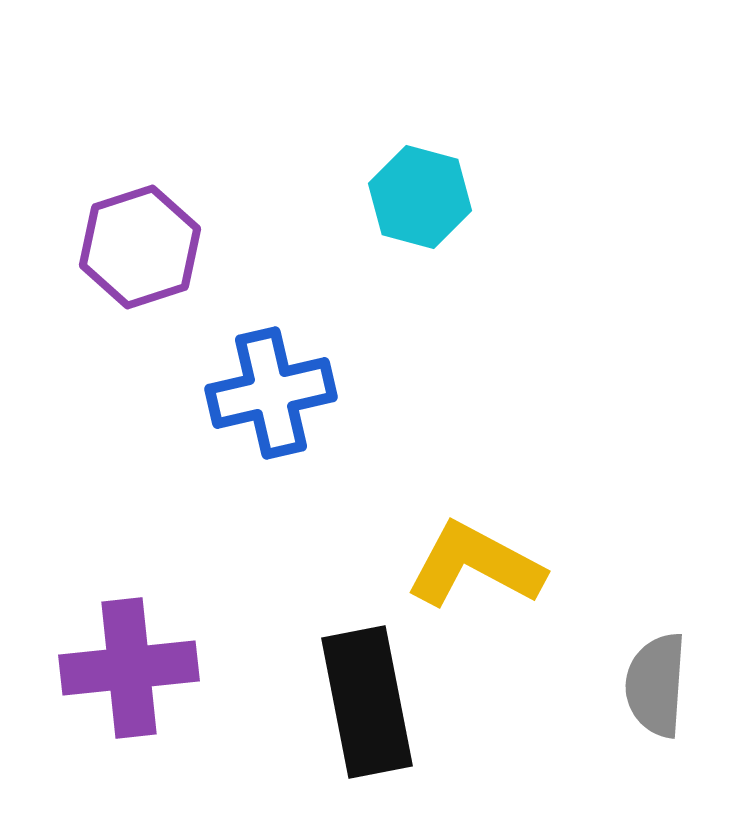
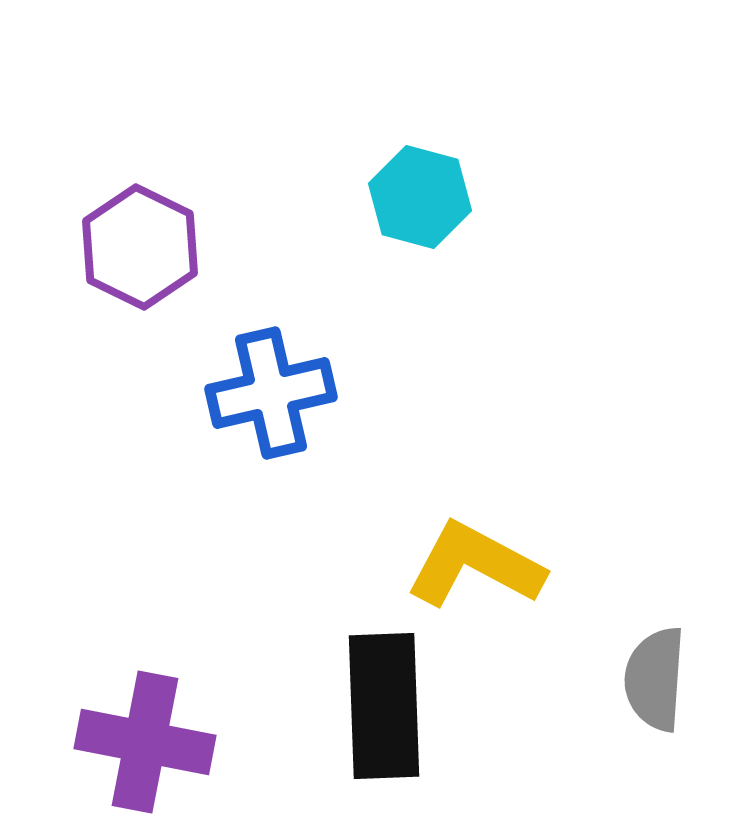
purple hexagon: rotated 16 degrees counterclockwise
purple cross: moved 16 px right, 74 px down; rotated 17 degrees clockwise
gray semicircle: moved 1 px left, 6 px up
black rectangle: moved 17 px right, 4 px down; rotated 9 degrees clockwise
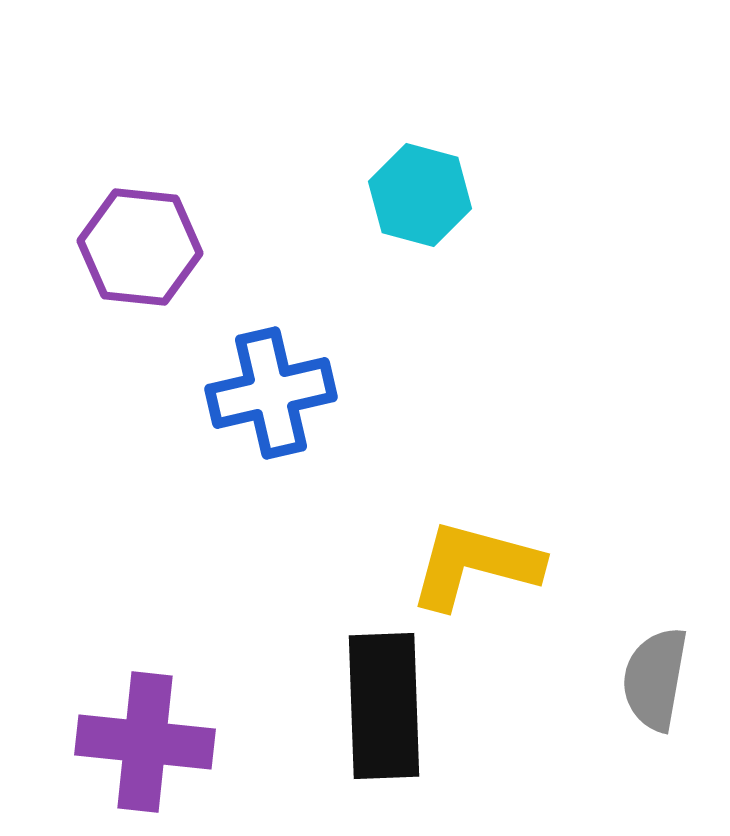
cyan hexagon: moved 2 px up
purple hexagon: rotated 20 degrees counterclockwise
yellow L-shape: rotated 13 degrees counterclockwise
gray semicircle: rotated 6 degrees clockwise
purple cross: rotated 5 degrees counterclockwise
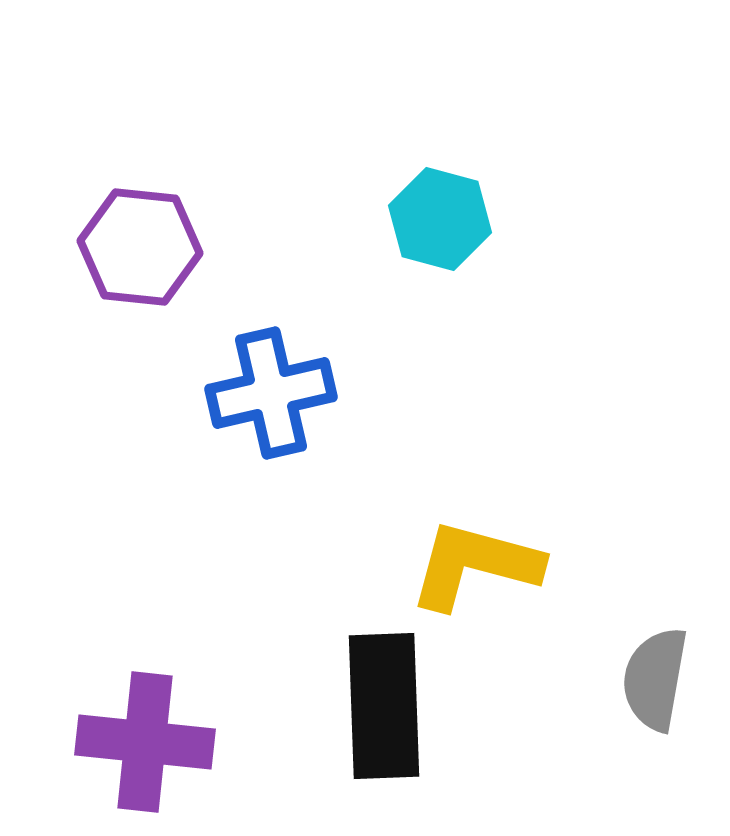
cyan hexagon: moved 20 px right, 24 px down
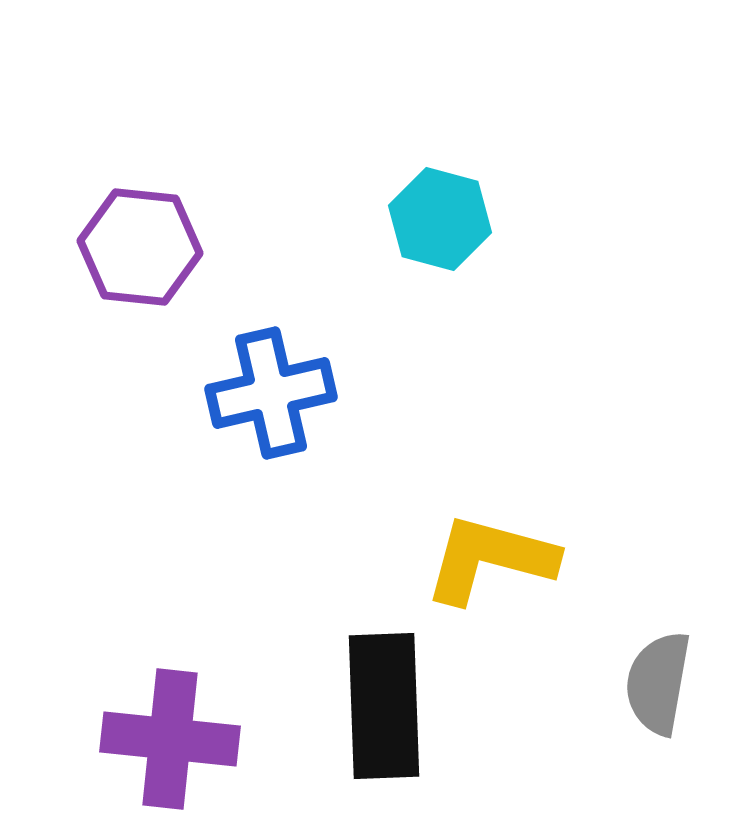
yellow L-shape: moved 15 px right, 6 px up
gray semicircle: moved 3 px right, 4 px down
purple cross: moved 25 px right, 3 px up
